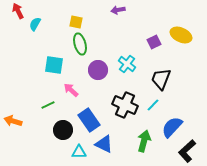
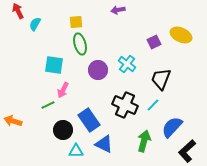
yellow square: rotated 16 degrees counterclockwise
pink arrow: moved 8 px left; rotated 105 degrees counterclockwise
cyan triangle: moved 3 px left, 1 px up
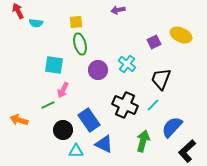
cyan semicircle: moved 1 px right, 1 px up; rotated 112 degrees counterclockwise
orange arrow: moved 6 px right, 1 px up
green arrow: moved 1 px left
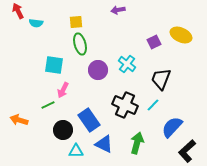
green arrow: moved 6 px left, 2 px down
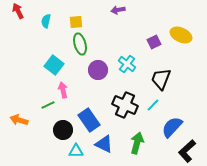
cyan semicircle: moved 10 px right, 2 px up; rotated 96 degrees clockwise
cyan square: rotated 30 degrees clockwise
pink arrow: rotated 140 degrees clockwise
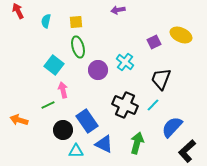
green ellipse: moved 2 px left, 3 px down
cyan cross: moved 2 px left, 2 px up
blue rectangle: moved 2 px left, 1 px down
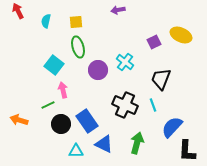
cyan line: rotated 64 degrees counterclockwise
black circle: moved 2 px left, 6 px up
black L-shape: rotated 45 degrees counterclockwise
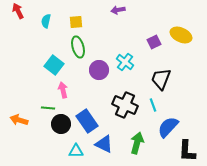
purple circle: moved 1 px right
green line: moved 3 px down; rotated 32 degrees clockwise
blue semicircle: moved 4 px left
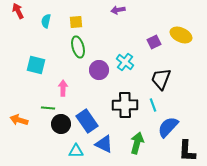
cyan square: moved 18 px left; rotated 24 degrees counterclockwise
pink arrow: moved 2 px up; rotated 14 degrees clockwise
black cross: rotated 25 degrees counterclockwise
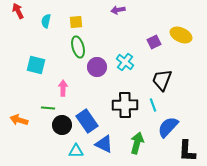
purple circle: moved 2 px left, 3 px up
black trapezoid: moved 1 px right, 1 px down
black circle: moved 1 px right, 1 px down
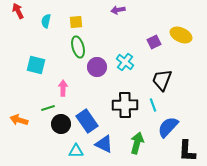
green line: rotated 24 degrees counterclockwise
black circle: moved 1 px left, 1 px up
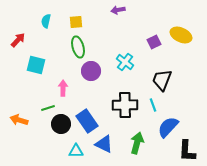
red arrow: moved 29 px down; rotated 70 degrees clockwise
purple circle: moved 6 px left, 4 px down
